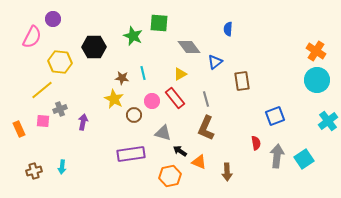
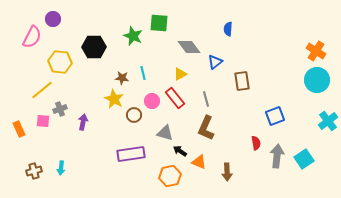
gray triangle: moved 2 px right
cyan arrow: moved 1 px left, 1 px down
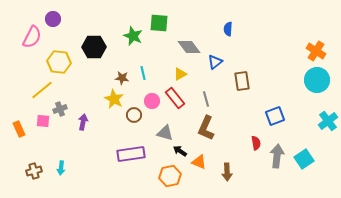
yellow hexagon: moved 1 px left
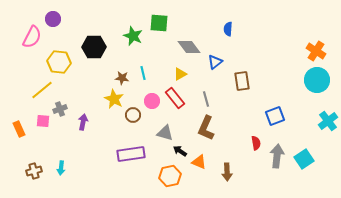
brown circle: moved 1 px left
